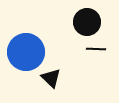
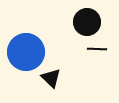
black line: moved 1 px right
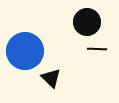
blue circle: moved 1 px left, 1 px up
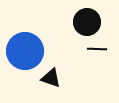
black triangle: rotated 25 degrees counterclockwise
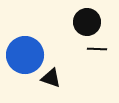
blue circle: moved 4 px down
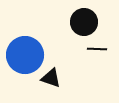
black circle: moved 3 px left
